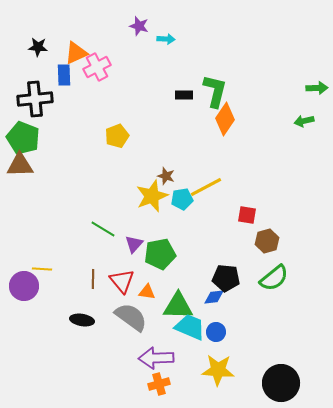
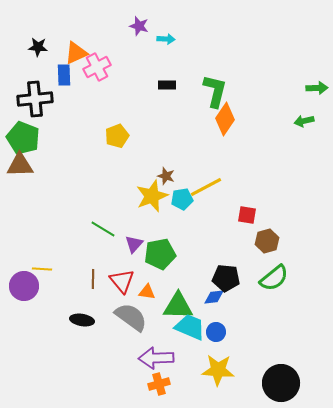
black rectangle at (184, 95): moved 17 px left, 10 px up
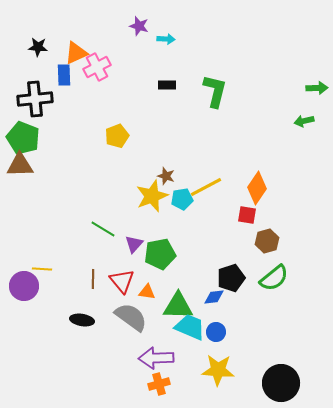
orange diamond at (225, 119): moved 32 px right, 69 px down
black pentagon at (226, 278): moved 5 px right; rotated 24 degrees counterclockwise
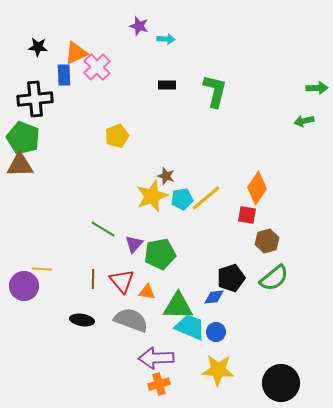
pink cross at (97, 67): rotated 16 degrees counterclockwise
yellow line at (206, 187): moved 11 px down; rotated 12 degrees counterclockwise
gray semicircle at (131, 317): moved 3 px down; rotated 16 degrees counterclockwise
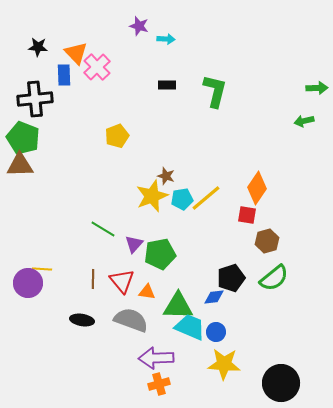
orange triangle at (76, 53): rotated 50 degrees counterclockwise
purple circle at (24, 286): moved 4 px right, 3 px up
yellow star at (218, 370): moved 6 px right, 6 px up
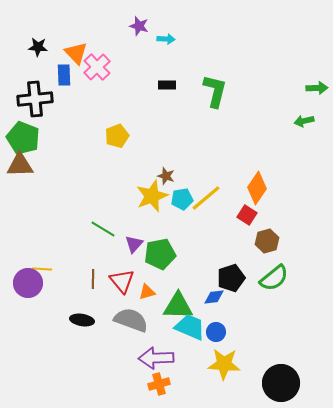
red square at (247, 215): rotated 24 degrees clockwise
orange triangle at (147, 292): rotated 24 degrees counterclockwise
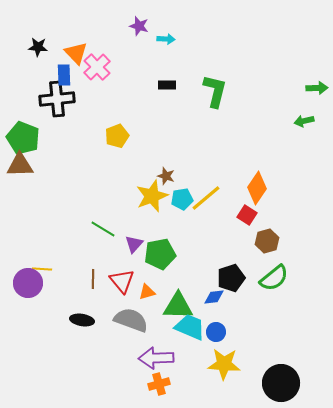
black cross at (35, 99): moved 22 px right
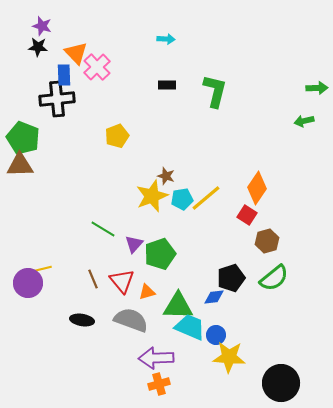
purple star at (139, 26): moved 97 px left
green pentagon at (160, 254): rotated 8 degrees counterclockwise
yellow line at (42, 269): rotated 18 degrees counterclockwise
brown line at (93, 279): rotated 24 degrees counterclockwise
blue circle at (216, 332): moved 3 px down
yellow star at (224, 364): moved 5 px right, 7 px up
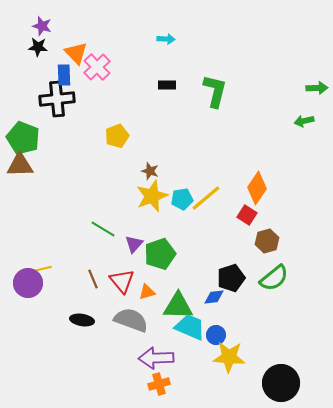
brown star at (166, 176): moved 16 px left, 5 px up
